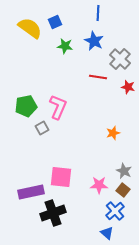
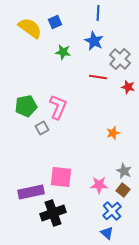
green star: moved 2 px left, 6 px down
blue cross: moved 3 px left
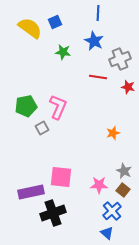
gray cross: rotated 25 degrees clockwise
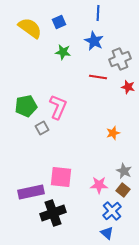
blue square: moved 4 px right
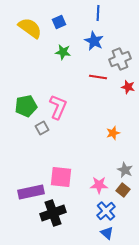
gray star: moved 1 px right, 1 px up
blue cross: moved 6 px left
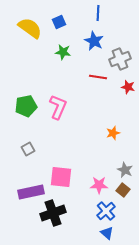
gray square: moved 14 px left, 21 px down
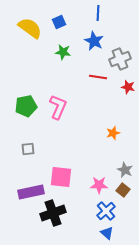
gray square: rotated 24 degrees clockwise
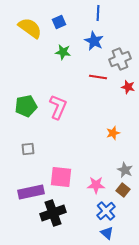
pink star: moved 3 px left
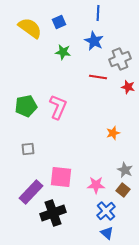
purple rectangle: rotated 35 degrees counterclockwise
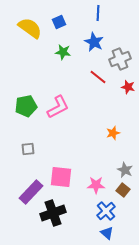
blue star: moved 1 px down
red line: rotated 30 degrees clockwise
pink L-shape: rotated 40 degrees clockwise
